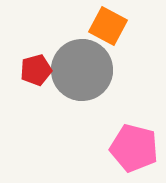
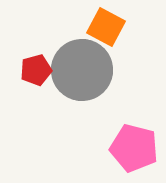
orange square: moved 2 px left, 1 px down
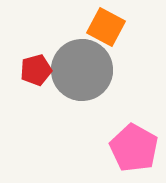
pink pentagon: rotated 15 degrees clockwise
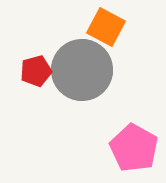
red pentagon: moved 1 px down
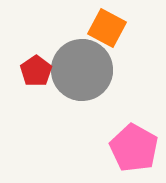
orange square: moved 1 px right, 1 px down
red pentagon: rotated 20 degrees counterclockwise
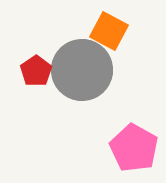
orange square: moved 2 px right, 3 px down
